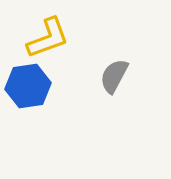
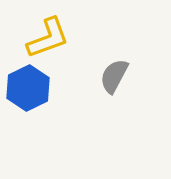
blue hexagon: moved 2 px down; rotated 18 degrees counterclockwise
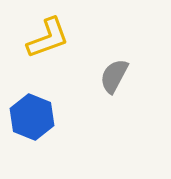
blue hexagon: moved 4 px right, 29 px down; rotated 12 degrees counterclockwise
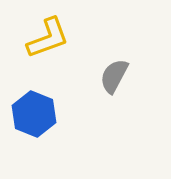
blue hexagon: moved 2 px right, 3 px up
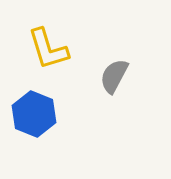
yellow L-shape: moved 11 px down; rotated 93 degrees clockwise
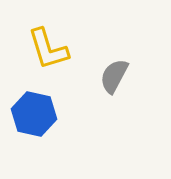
blue hexagon: rotated 9 degrees counterclockwise
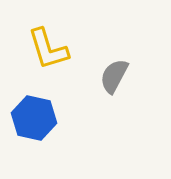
blue hexagon: moved 4 px down
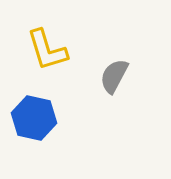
yellow L-shape: moved 1 px left, 1 px down
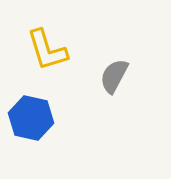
blue hexagon: moved 3 px left
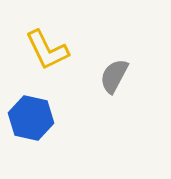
yellow L-shape: rotated 9 degrees counterclockwise
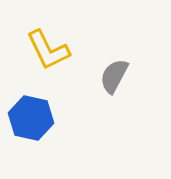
yellow L-shape: moved 1 px right
